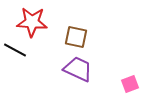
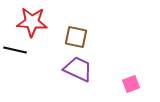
black line: rotated 15 degrees counterclockwise
pink square: moved 1 px right
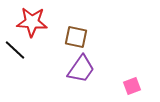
black line: rotated 30 degrees clockwise
purple trapezoid: moved 3 px right; rotated 100 degrees clockwise
pink square: moved 1 px right, 2 px down
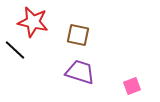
red star: moved 1 px right; rotated 8 degrees clockwise
brown square: moved 2 px right, 2 px up
purple trapezoid: moved 1 px left, 3 px down; rotated 108 degrees counterclockwise
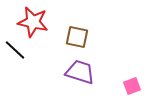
brown square: moved 1 px left, 2 px down
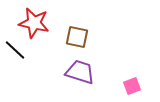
red star: moved 1 px right, 1 px down
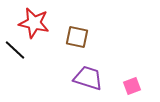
purple trapezoid: moved 8 px right, 6 px down
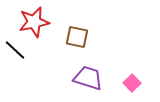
red star: moved 1 px up; rotated 24 degrees counterclockwise
pink square: moved 3 px up; rotated 24 degrees counterclockwise
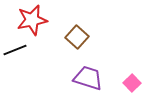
red star: moved 2 px left, 2 px up
brown square: rotated 30 degrees clockwise
black line: rotated 65 degrees counterclockwise
